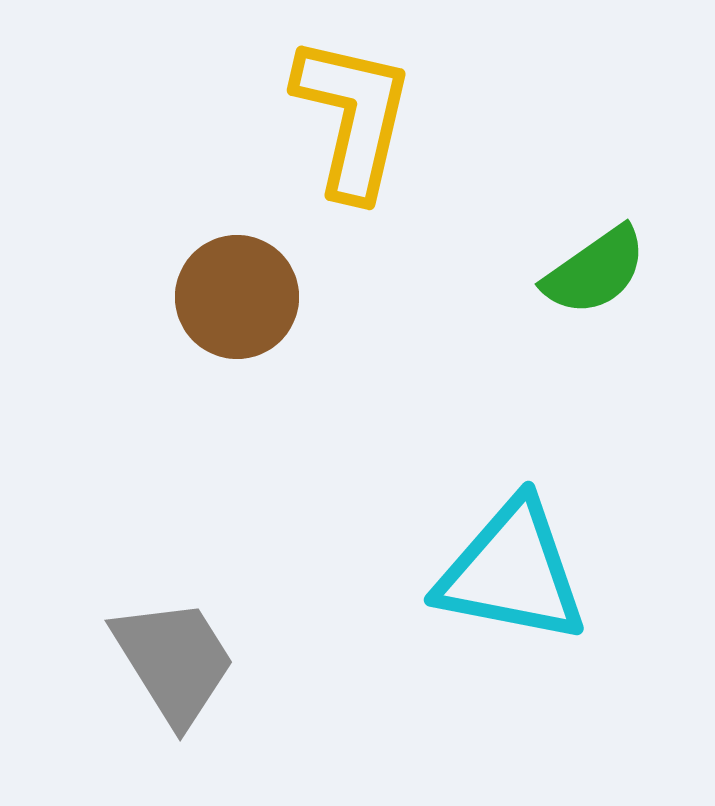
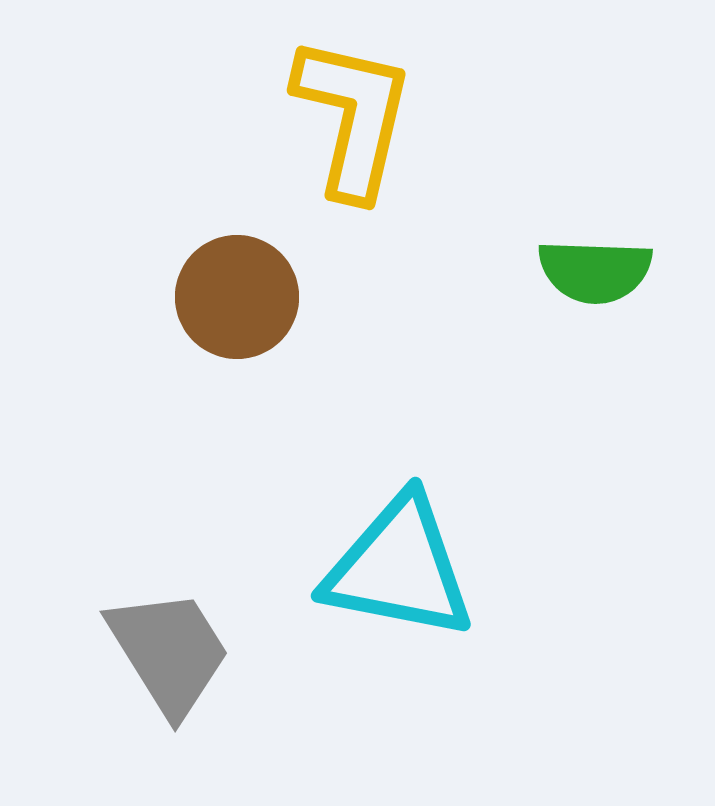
green semicircle: rotated 37 degrees clockwise
cyan triangle: moved 113 px left, 4 px up
gray trapezoid: moved 5 px left, 9 px up
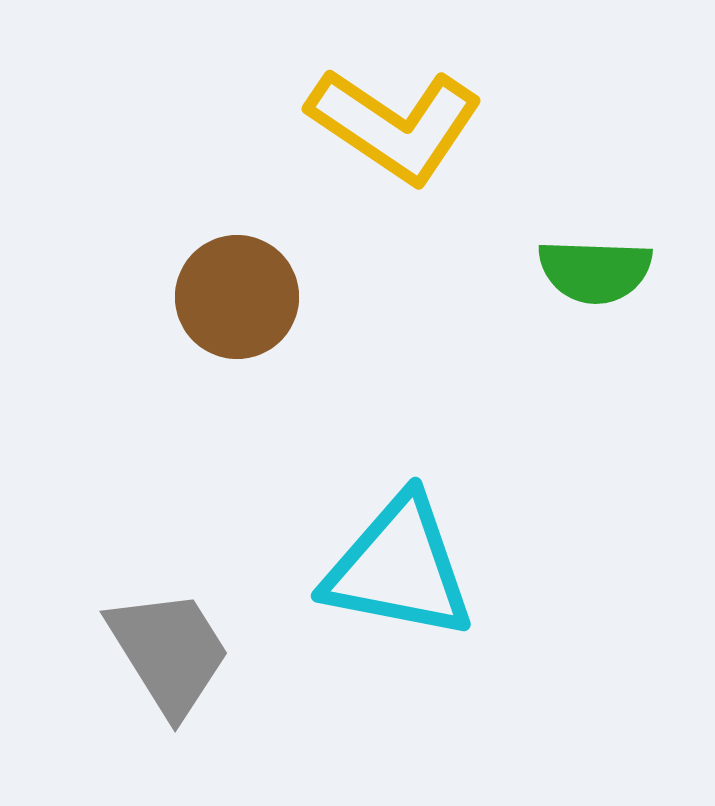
yellow L-shape: moved 42 px right, 8 px down; rotated 111 degrees clockwise
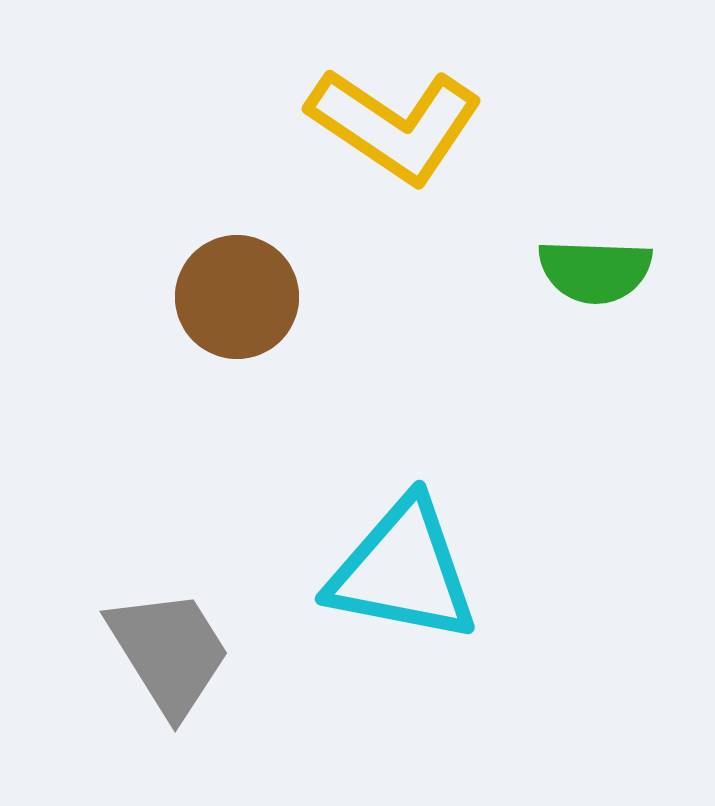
cyan triangle: moved 4 px right, 3 px down
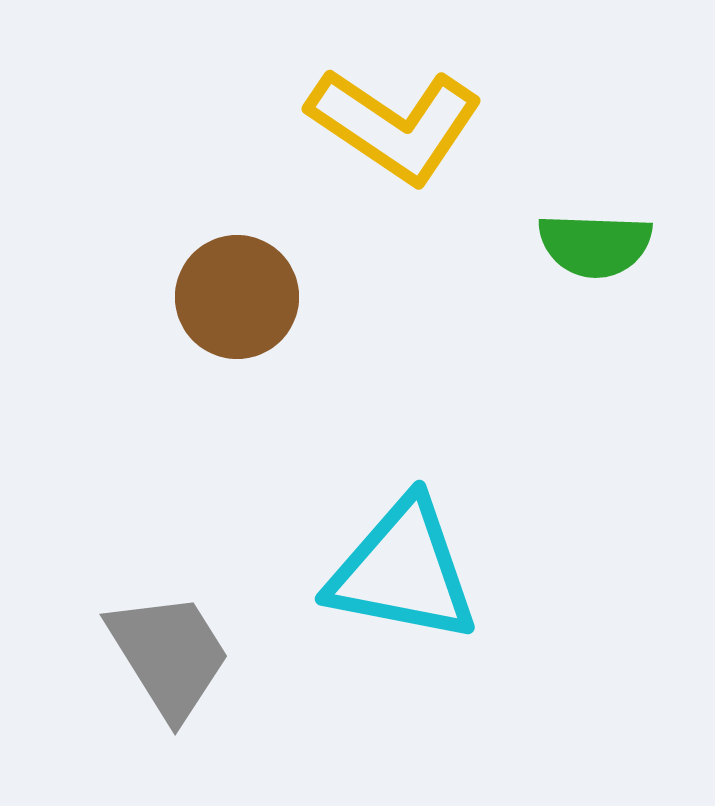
green semicircle: moved 26 px up
gray trapezoid: moved 3 px down
